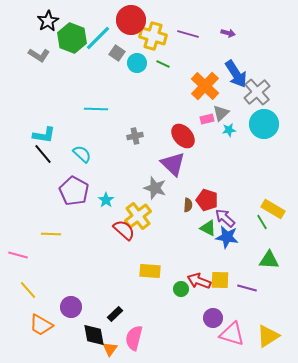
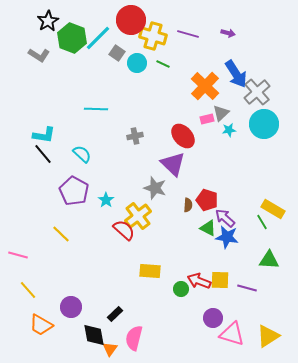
yellow line at (51, 234): moved 10 px right; rotated 42 degrees clockwise
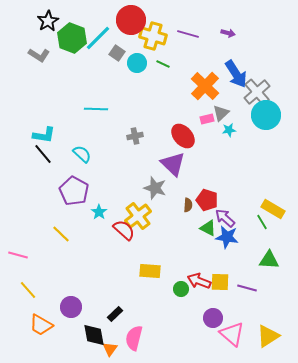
cyan circle at (264, 124): moved 2 px right, 9 px up
cyan star at (106, 200): moved 7 px left, 12 px down
yellow square at (220, 280): moved 2 px down
pink triangle at (232, 334): rotated 24 degrees clockwise
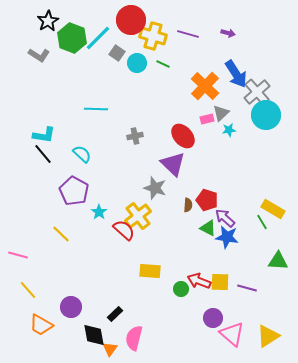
green triangle at (269, 260): moved 9 px right, 1 px down
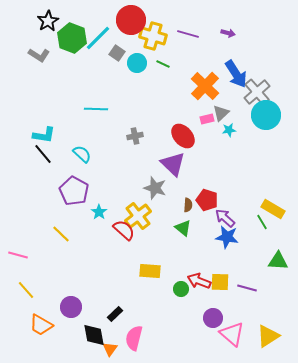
green triangle at (208, 228): moved 25 px left; rotated 12 degrees clockwise
yellow line at (28, 290): moved 2 px left
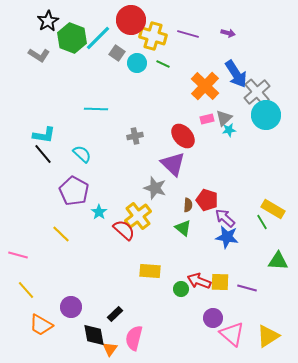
gray triangle at (221, 113): moved 3 px right, 5 px down
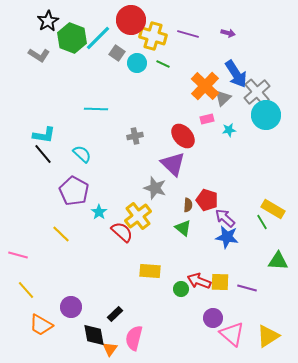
gray triangle at (224, 118): moved 1 px left, 20 px up
red semicircle at (124, 230): moved 2 px left, 2 px down
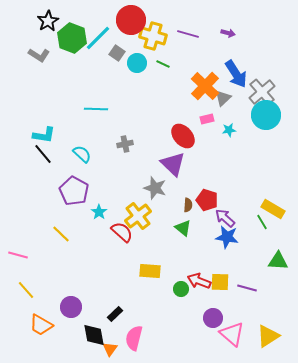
gray cross at (257, 92): moved 5 px right
gray cross at (135, 136): moved 10 px left, 8 px down
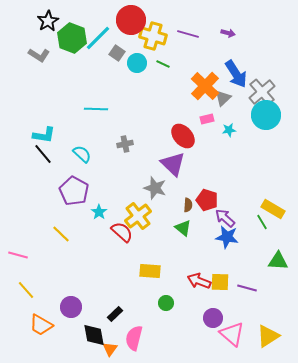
green circle at (181, 289): moved 15 px left, 14 px down
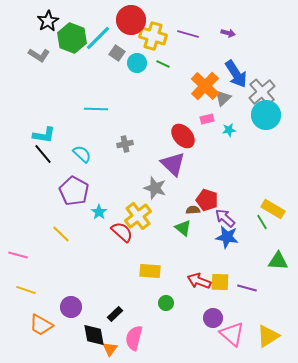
brown semicircle at (188, 205): moved 5 px right, 5 px down; rotated 96 degrees counterclockwise
yellow line at (26, 290): rotated 30 degrees counterclockwise
